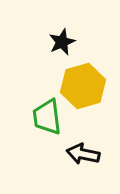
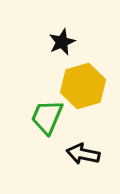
green trapezoid: rotated 30 degrees clockwise
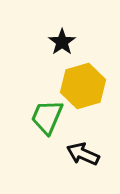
black star: rotated 12 degrees counterclockwise
black arrow: rotated 12 degrees clockwise
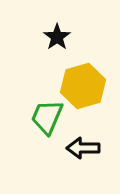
black star: moved 5 px left, 5 px up
black arrow: moved 6 px up; rotated 24 degrees counterclockwise
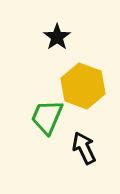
yellow hexagon: rotated 24 degrees counterclockwise
black arrow: moved 1 px right; rotated 64 degrees clockwise
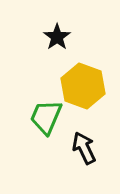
green trapezoid: moved 1 px left
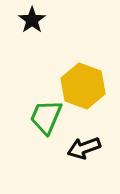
black star: moved 25 px left, 17 px up
black arrow: rotated 84 degrees counterclockwise
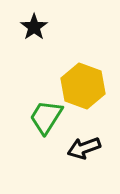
black star: moved 2 px right, 7 px down
green trapezoid: rotated 9 degrees clockwise
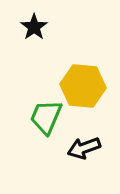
yellow hexagon: rotated 15 degrees counterclockwise
green trapezoid: rotated 9 degrees counterclockwise
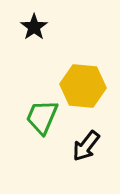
green trapezoid: moved 4 px left
black arrow: moved 2 px right, 2 px up; rotated 32 degrees counterclockwise
